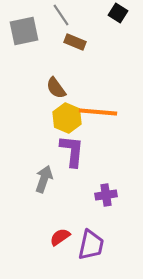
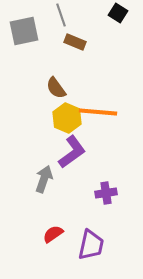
gray line: rotated 15 degrees clockwise
purple L-shape: moved 1 px down; rotated 48 degrees clockwise
purple cross: moved 2 px up
red semicircle: moved 7 px left, 3 px up
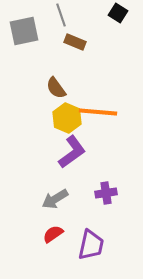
gray arrow: moved 11 px right, 20 px down; rotated 140 degrees counterclockwise
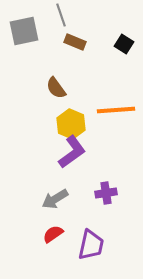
black square: moved 6 px right, 31 px down
orange line: moved 18 px right, 2 px up; rotated 9 degrees counterclockwise
yellow hexagon: moved 4 px right, 6 px down
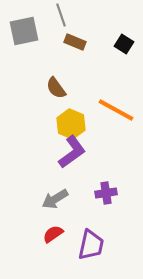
orange line: rotated 33 degrees clockwise
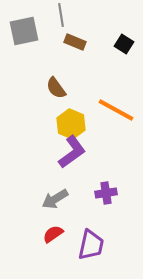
gray line: rotated 10 degrees clockwise
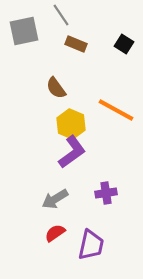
gray line: rotated 25 degrees counterclockwise
brown rectangle: moved 1 px right, 2 px down
red semicircle: moved 2 px right, 1 px up
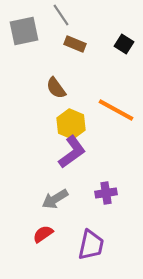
brown rectangle: moved 1 px left
red semicircle: moved 12 px left, 1 px down
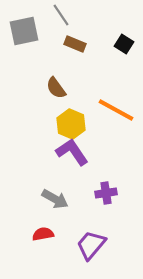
purple L-shape: rotated 88 degrees counterclockwise
gray arrow: rotated 120 degrees counterclockwise
red semicircle: rotated 25 degrees clockwise
purple trapezoid: rotated 152 degrees counterclockwise
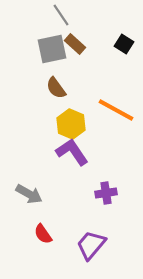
gray square: moved 28 px right, 18 px down
brown rectangle: rotated 20 degrees clockwise
gray arrow: moved 26 px left, 5 px up
red semicircle: rotated 115 degrees counterclockwise
